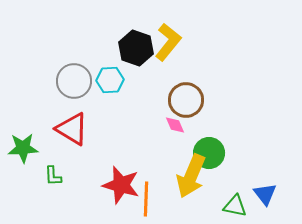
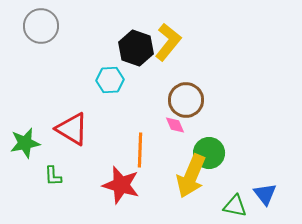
gray circle: moved 33 px left, 55 px up
green star: moved 2 px right, 5 px up; rotated 8 degrees counterclockwise
orange line: moved 6 px left, 49 px up
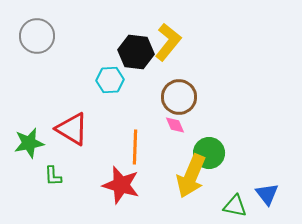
gray circle: moved 4 px left, 10 px down
black hexagon: moved 4 px down; rotated 12 degrees counterclockwise
brown circle: moved 7 px left, 3 px up
green star: moved 4 px right
orange line: moved 5 px left, 3 px up
blue triangle: moved 2 px right
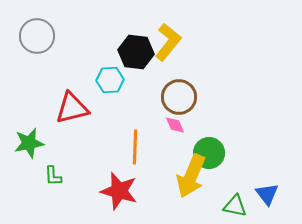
red triangle: moved 21 px up; rotated 45 degrees counterclockwise
red star: moved 2 px left, 6 px down
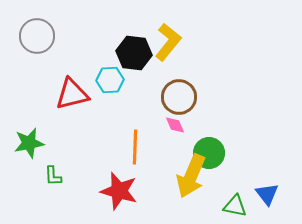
black hexagon: moved 2 px left, 1 px down
red triangle: moved 14 px up
